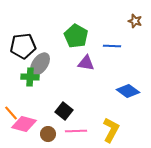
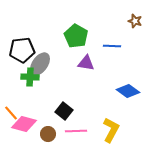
black pentagon: moved 1 px left, 4 px down
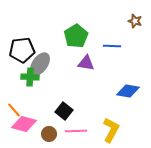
green pentagon: rotated 10 degrees clockwise
blue diamond: rotated 25 degrees counterclockwise
orange line: moved 3 px right, 3 px up
brown circle: moved 1 px right
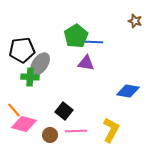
blue line: moved 18 px left, 4 px up
brown circle: moved 1 px right, 1 px down
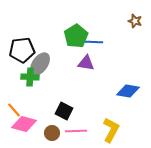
black square: rotated 12 degrees counterclockwise
brown circle: moved 2 px right, 2 px up
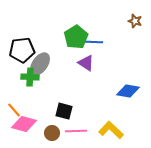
green pentagon: moved 1 px down
purple triangle: rotated 24 degrees clockwise
black square: rotated 12 degrees counterclockwise
yellow L-shape: rotated 75 degrees counterclockwise
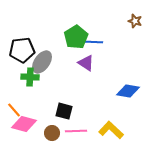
gray ellipse: moved 2 px right, 2 px up
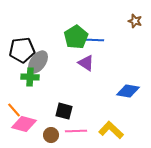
blue line: moved 1 px right, 2 px up
gray ellipse: moved 4 px left
brown circle: moved 1 px left, 2 px down
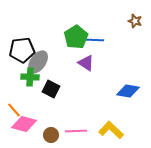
black square: moved 13 px left, 22 px up; rotated 12 degrees clockwise
